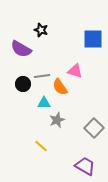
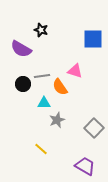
yellow line: moved 3 px down
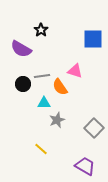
black star: rotated 16 degrees clockwise
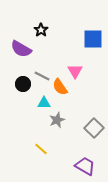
pink triangle: rotated 42 degrees clockwise
gray line: rotated 35 degrees clockwise
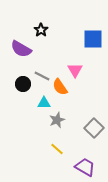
pink triangle: moved 1 px up
yellow line: moved 16 px right
purple trapezoid: moved 1 px down
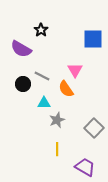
orange semicircle: moved 6 px right, 2 px down
yellow line: rotated 48 degrees clockwise
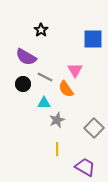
purple semicircle: moved 5 px right, 8 px down
gray line: moved 3 px right, 1 px down
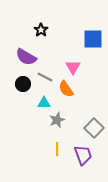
pink triangle: moved 2 px left, 3 px up
purple trapezoid: moved 2 px left, 12 px up; rotated 40 degrees clockwise
